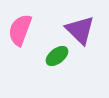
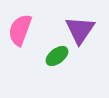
purple triangle: rotated 20 degrees clockwise
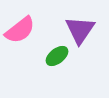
pink semicircle: rotated 148 degrees counterclockwise
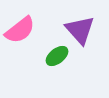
purple triangle: rotated 16 degrees counterclockwise
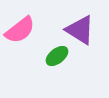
purple triangle: rotated 16 degrees counterclockwise
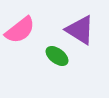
green ellipse: rotated 75 degrees clockwise
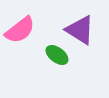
green ellipse: moved 1 px up
